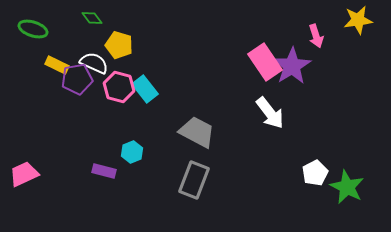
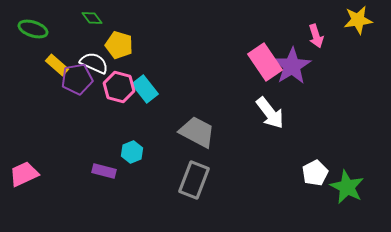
yellow rectangle: rotated 15 degrees clockwise
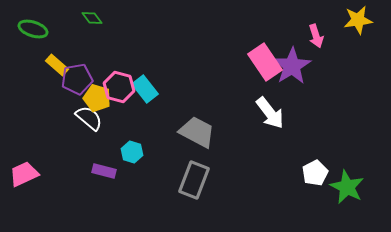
yellow pentagon: moved 22 px left, 53 px down
white semicircle: moved 5 px left, 55 px down; rotated 16 degrees clockwise
cyan hexagon: rotated 20 degrees counterclockwise
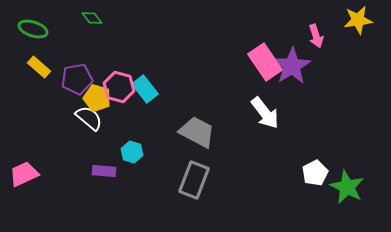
yellow rectangle: moved 18 px left, 2 px down
white arrow: moved 5 px left
purple rectangle: rotated 10 degrees counterclockwise
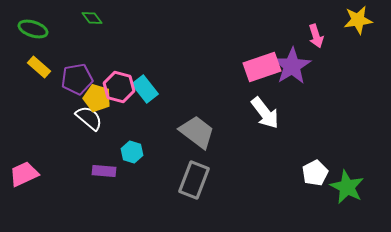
pink rectangle: moved 3 px left, 5 px down; rotated 75 degrees counterclockwise
gray trapezoid: rotated 9 degrees clockwise
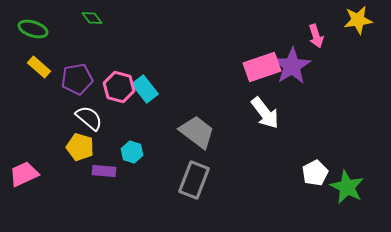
yellow pentagon: moved 17 px left, 49 px down
